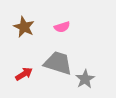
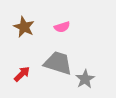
red arrow: moved 2 px left; rotated 12 degrees counterclockwise
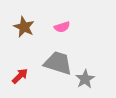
red arrow: moved 2 px left, 2 px down
